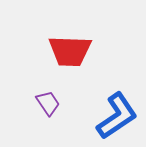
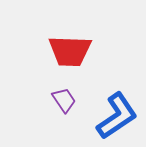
purple trapezoid: moved 16 px right, 3 px up
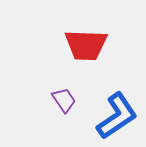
red trapezoid: moved 16 px right, 6 px up
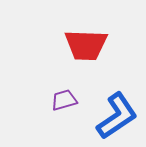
purple trapezoid: rotated 72 degrees counterclockwise
